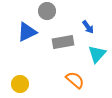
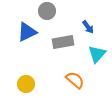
yellow circle: moved 6 px right
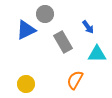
gray circle: moved 2 px left, 3 px down
blue triangle: moved 1 px left, 2 px up
gray rectangle: rotated 70 degrees clockwise
cyan triangle: rotated 48 degrees clockwise
orange semicircle: rotated 102 degrees counterclockwise
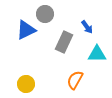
blue arrow: moved 1 px left
gray rectangle: moved 1 px right; rotated 55 degrees clockwise
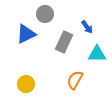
blue triangle: moved 4 px down
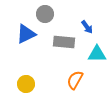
gray rectangle: rotated 70 degrees clockwise
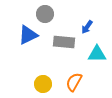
blue arrow: rotated 72 degrees clockwise
blue triangle: moved 2 px right, 1 px down
orange semicircle: moved 1 px left, 2 px down
yellow circle: moved 17 px right
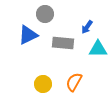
gray rectangle: moved 1 px left, 1 px down
cyan triangle: moved 1 px right, 5 px up
